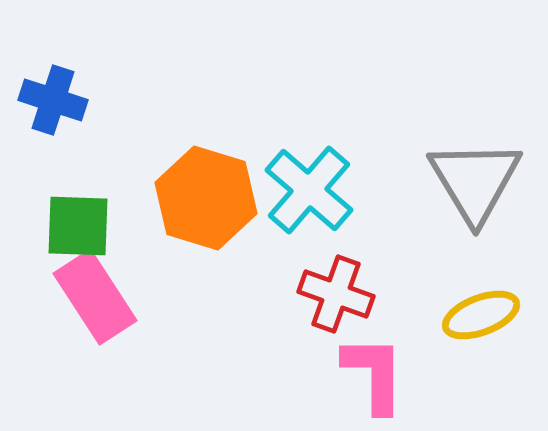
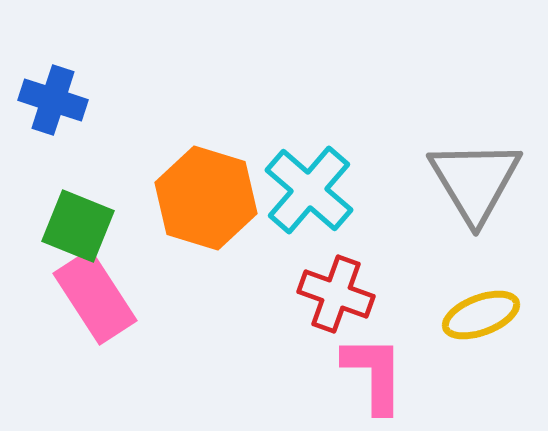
green square: rotated 20 degrees clockwise
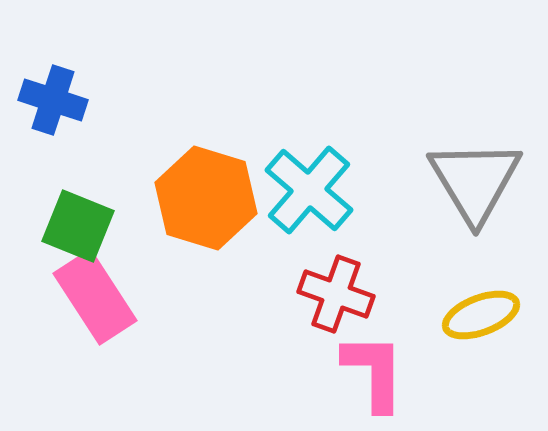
pink L-shape: moved 2 px up
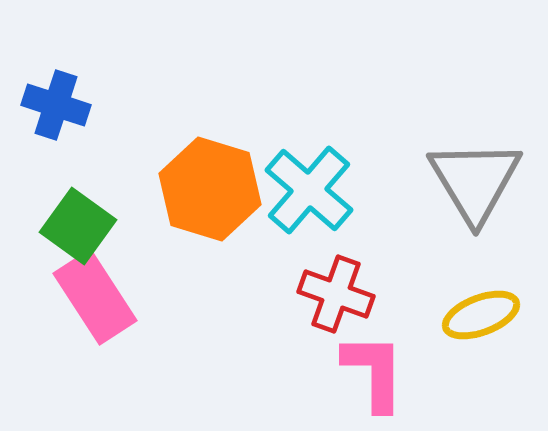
blue cross: moved 3 px right, 5 px down
orange hexagon: moved 4 px right, 9 px up
green square: rotated 14 degrees clockwise
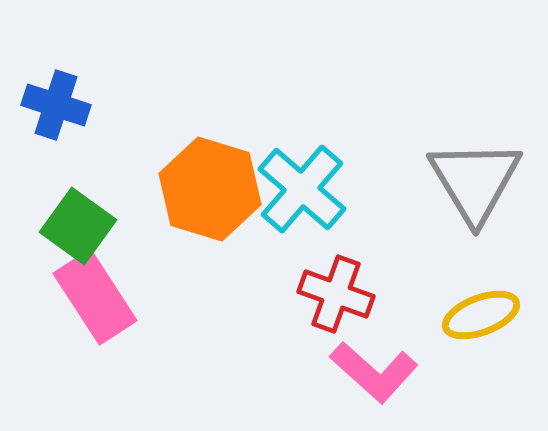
cyan cross: moved 7 px left, 1 px up
pink L-shape: rotated 132 degrees clockwise
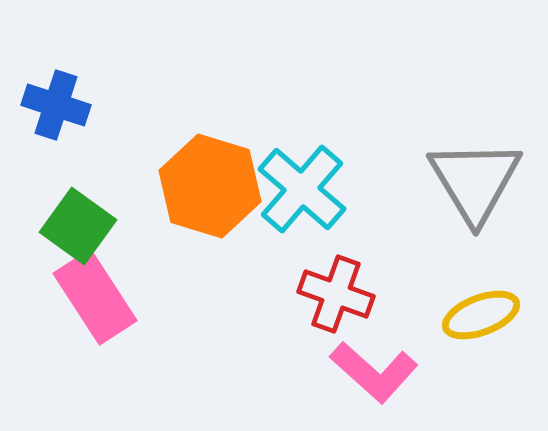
orange hexagon: moved 3 px up
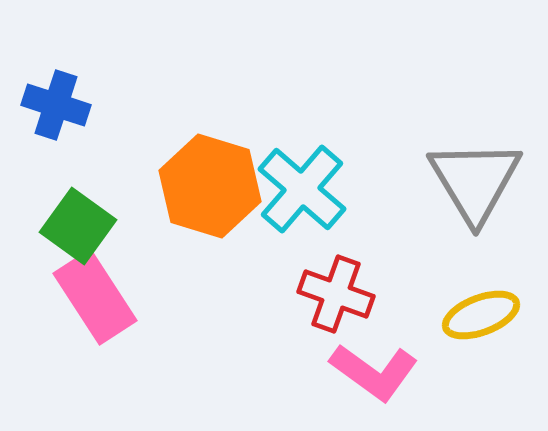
pink L-shape: rotated 6 degrees counterclockwise
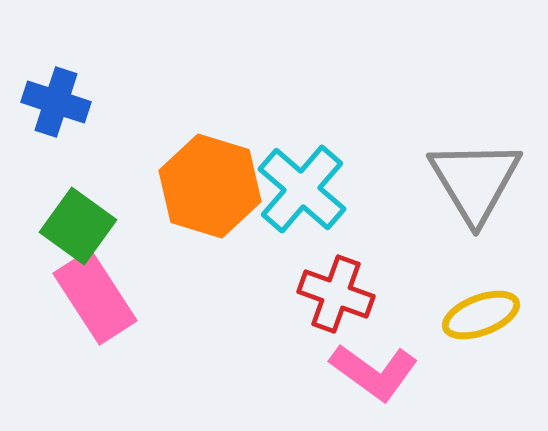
blue cross: moved 3 px up
